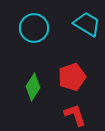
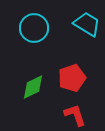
red pentagon: moved 1 px down
green diamond: rotated 32 degrees clockwise
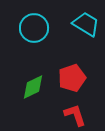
cyan trapezoid: moved 1 px left
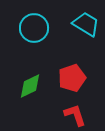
green diamond: moved 3 px left, 1 px up
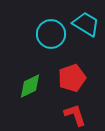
cyan circle: moved 17 px right, 6 px down
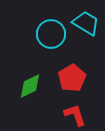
cyan trapezoid: moved 1 px up
red pentagon: rotated 12 degrees counterclockwise
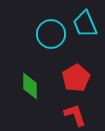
cyan trapezoid: moved 1 px left, 1 px down; rotated 144 degrees counterclockwise
red pentagon: moved 4 px right
green diamond: rotated 64 degrees counterclockwise
